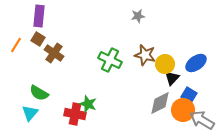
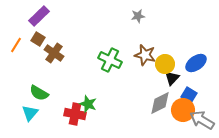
purple rectangle: rotated 40 degrees clockwise
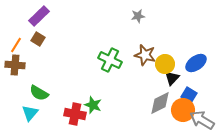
brown cross: moved 39 px left, 12 px down; rotated 30 degrees counterclockwise
green star: moved 5 px right, 1 px down
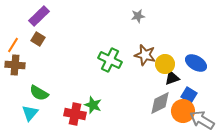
orange line: moved 3 px left
blue ellipse: rotated 65 degrees clockwise
black triangle: rotated 28 degrees clockwise
orange circle: moved 1 px down
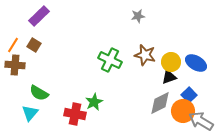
brown square: moved 4 px left, 6 px down
yellow circle: moved 6 px right, 2 px up
black triangle: moved 3 px left, 1 px up
blue square: rotated 14 degrees clockwise
green star: moved 1 px right, 3 px up; rotated 24 degrees clockwise
gray arrow: moved 1 px left, 1 px down
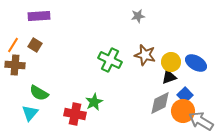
purple rectangle: rotated 40 degrees clockwise
brown square: moved 1 px right
blue square: moved 4 px left
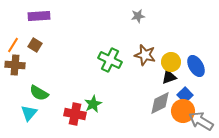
blue ellipse: moved 3 px down; rotated 30 degrees clockwise
green star: moved 1 px left, 2 px down
cyan triangle: moved 1 px left
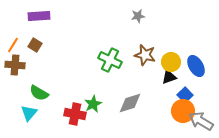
gray diamond: moved 30 px left; rotated 10 degrees clockwise
